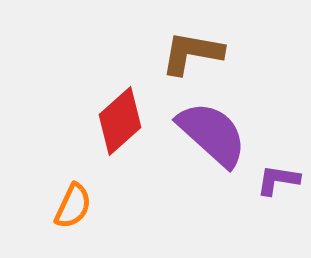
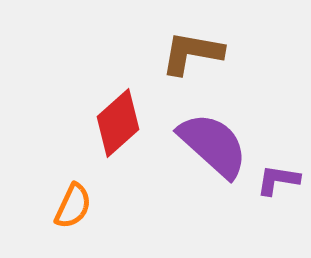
red diamond: moved 2 px left, 2 px down
purple semicircle: moved 1 px right, 11 px down
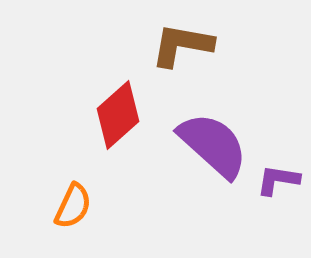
brown L-shape: moved 10 px left, 8 px up
red diamond: moved 8 px up
